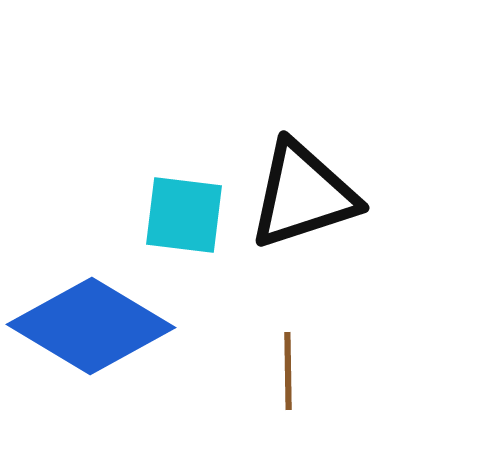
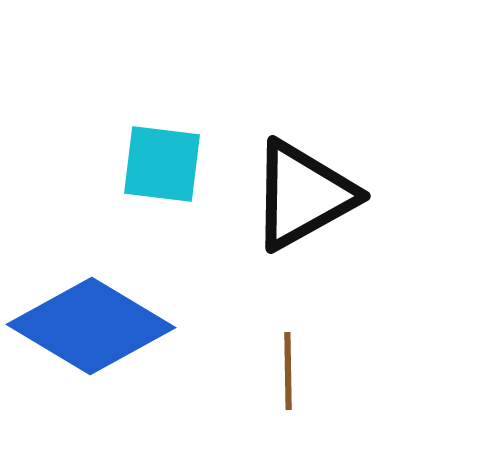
black triangle: rotated 11 degrees counterclockwise
cyan square: moved 22 px left, 51 px up
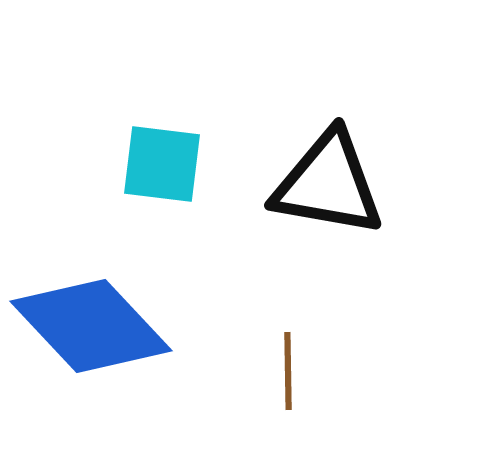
black triangle: moved 25 px right, 11 px up; rotated 39 degrees clockwise
blue diamond: rotated 16 degrees clockwise
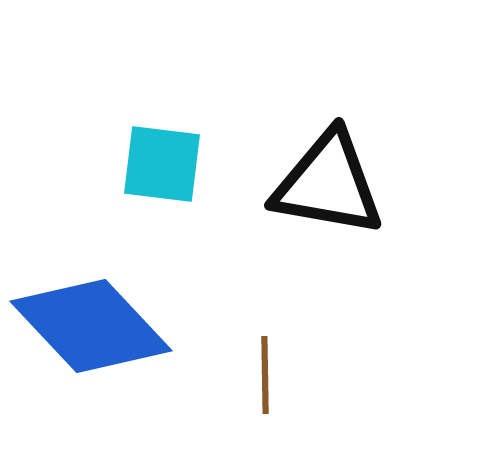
brown line: moved 23 px left, 4 px down
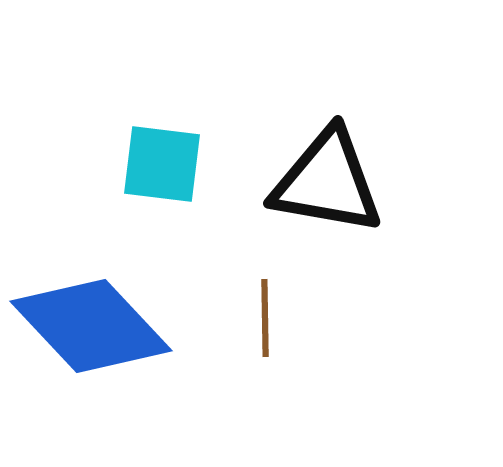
black triangle: moved 1 px left, 2 px up
brown line: moved 57 px up
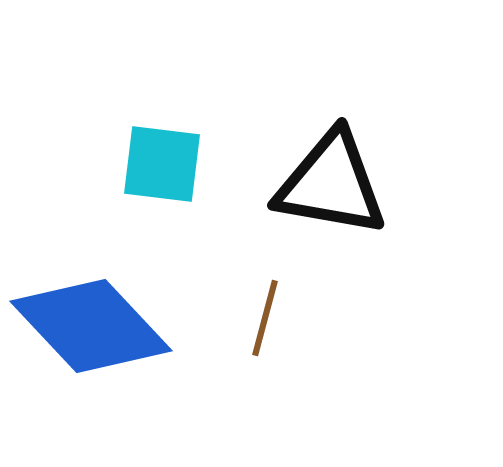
black triangle: moved 4 px right, 2 px down
brown line: rotated 16 degrees clockwise
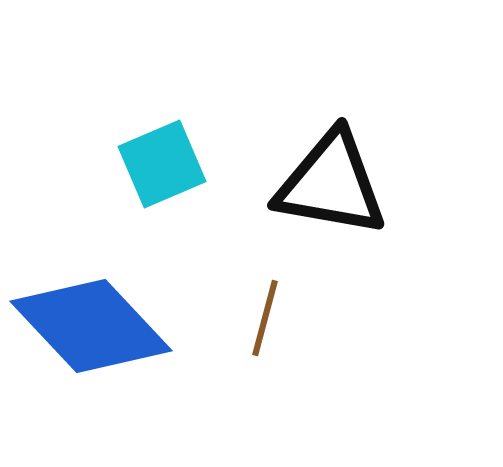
cyan square: rotated 30 degrees counterclockwise
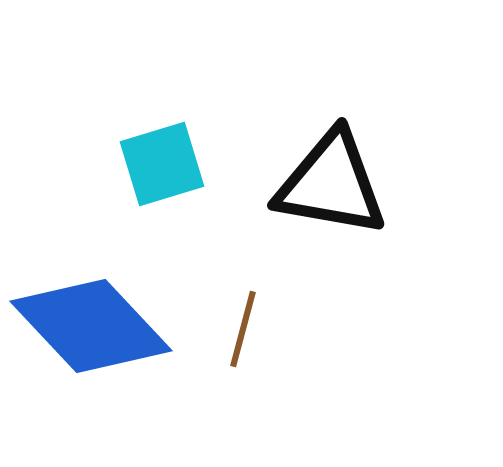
cyan square: rotated 6 degrees clockwise
brown line: moved 22 px left, 11 px down
